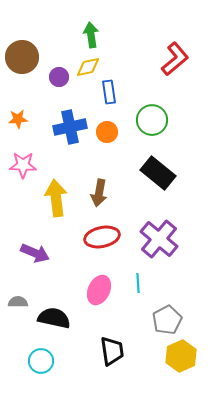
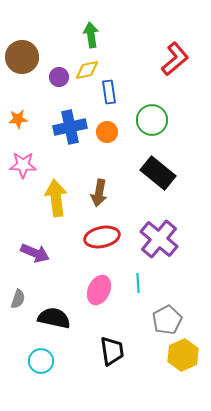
yellow diamond: moved 1 px left, 3 px down
gray semicircle: moved 3 px up; rotated 108 degrees clockwise
yellow hexagon: moved 2 px right, 1 px up
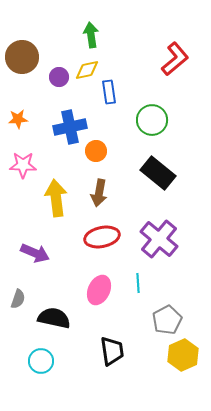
orange circle: moved 11 px left, 19 px down
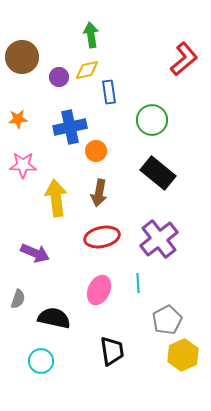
red L-shape: moved 9 px right
purple cross: rotated 12 degrees clockwise
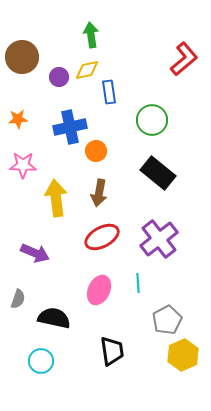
red ellipse: rotated 16 degrees counterclockwise
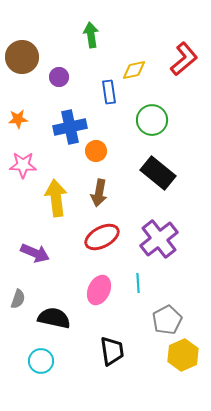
yellow diamond: moved 47 px right
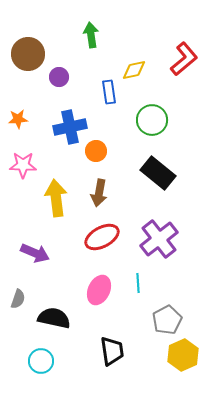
brown circle: moved 6 px right, 3 px up
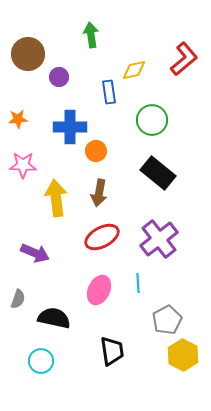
blue cross: rotated 12 degrees clockwise
yellow hexagon: rotated 8 degrees counterclockwise
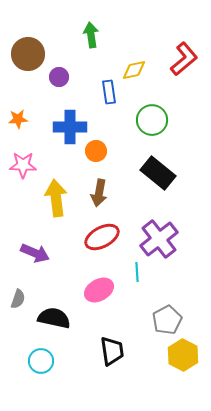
cyan line: moved 1 px left, 11 px up
pink ellipse: rotated 36 degrees clockwise
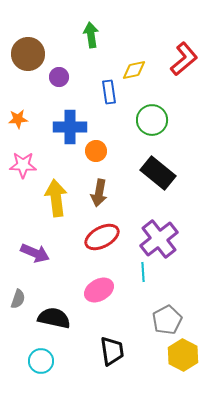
cyan line: moved 6 px right
